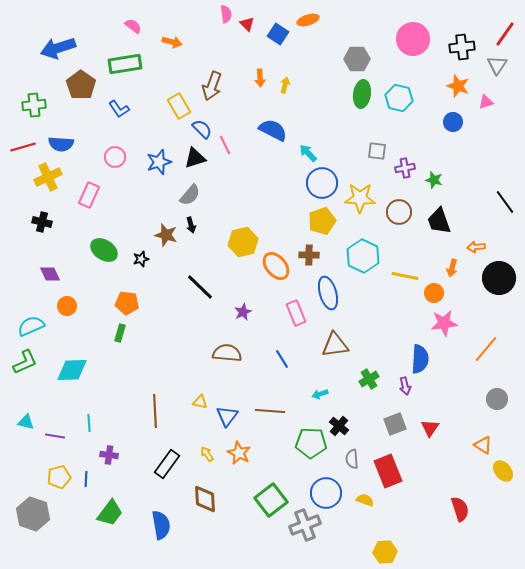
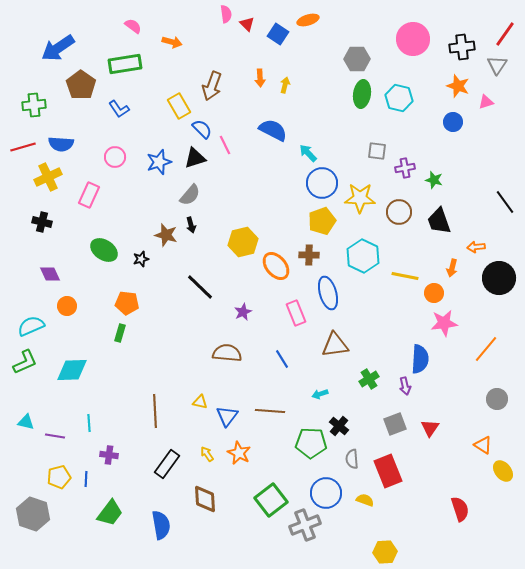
blue arrow at (58, 48): rotated 16 degrees counterclockwise
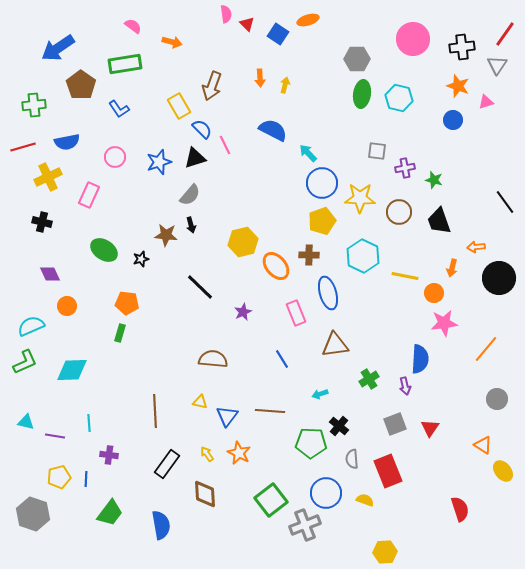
blue circle at (453, 122): moved 2 px up
blue semicircle at (61, 144): moved 6 px right, 2 px up; rotated 15 degrees counterclockwise
brown star at (166, 235): rotated 10 degrees counterclockwise
brown semicircle at (227, 353): moved 14 px left, 6 px down
brown diamond at (205, 499): moved 5 px up
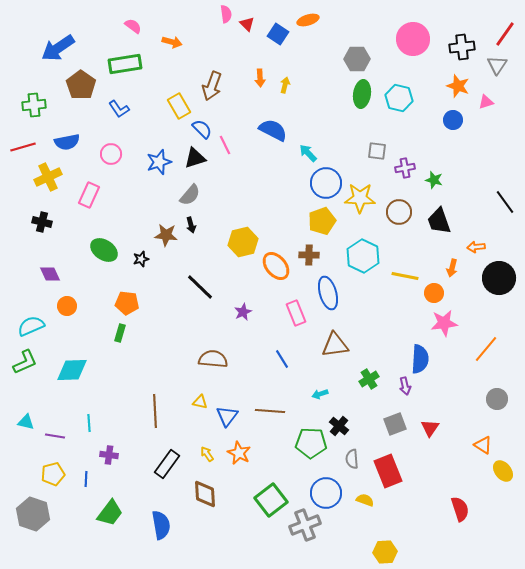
pink circle at (115, 157): moved 4 px left, 3 px up
blue circle at (322, 183): moved 4 px right
yellow pentagon at (59, 477): moved 6 px left, 3 px up
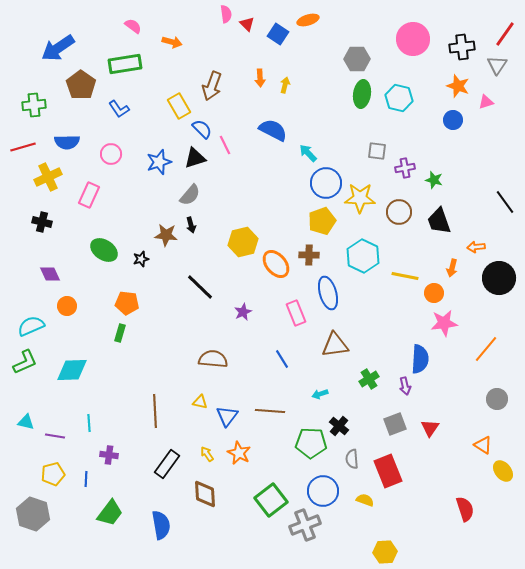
blue semicircle at (67, 142): rotated 10 degrees clockwise
orange ellipse at (276, 266): moved 2 px up
blue circle at (326, 493): moved 3 px left, 2 px up
red semicircle at (460, 509): moved 5 px right
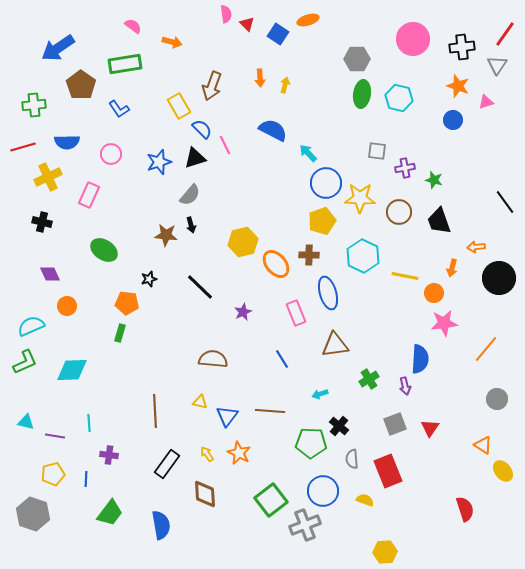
black star at (141, 259): moved 8 px right, 20 px down
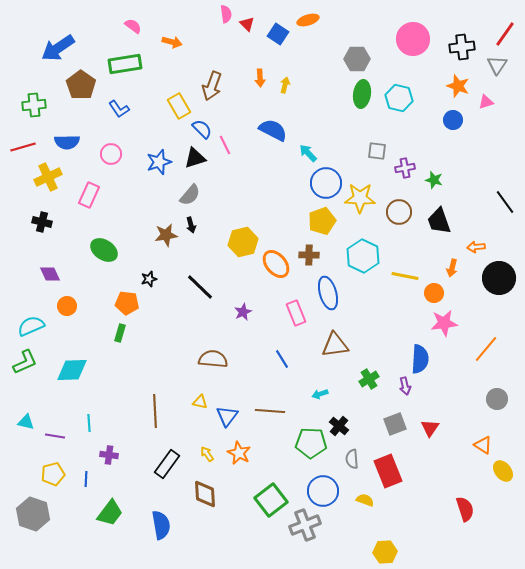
brown star at (166, 235): rotated 15 degrees counterclockwise
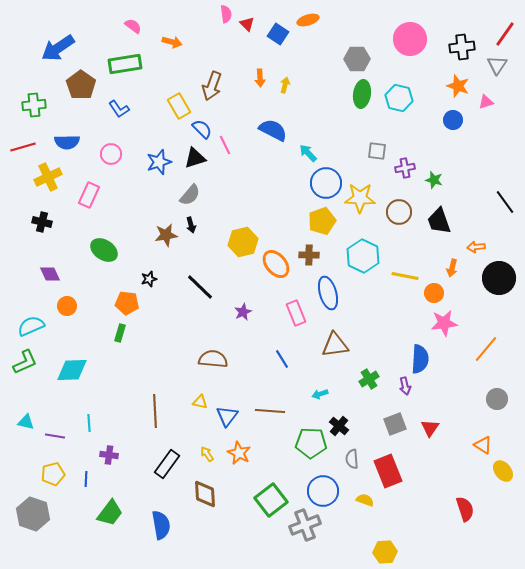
pink circle at (413, 39): moved 3 px left
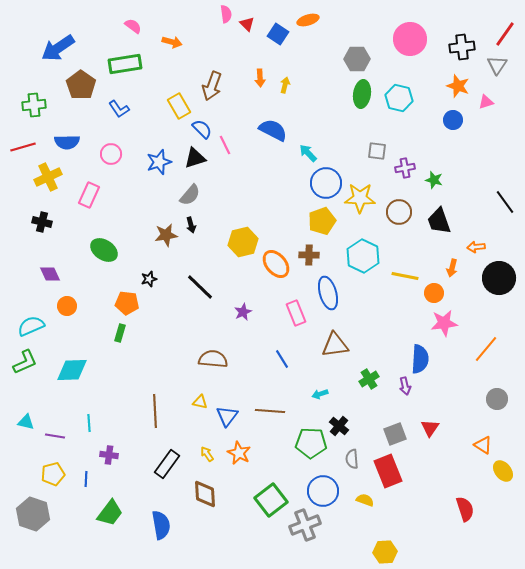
gray square at (395, 424): moved 10 px down
